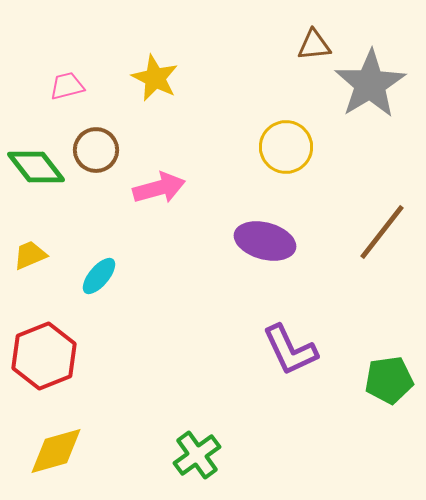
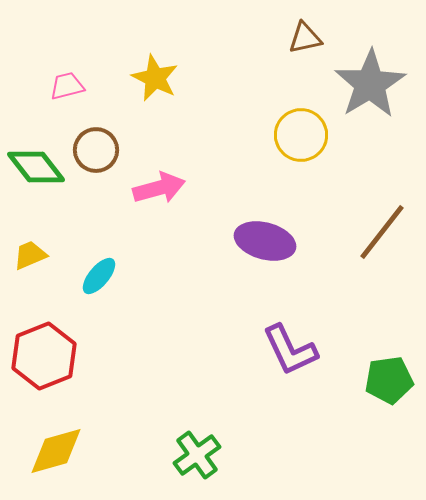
brown triangle: moved 9 px left, 7 px up; rotated 6 degrees counterclockwise
yellow circle: moved 15 px right, 12 px up
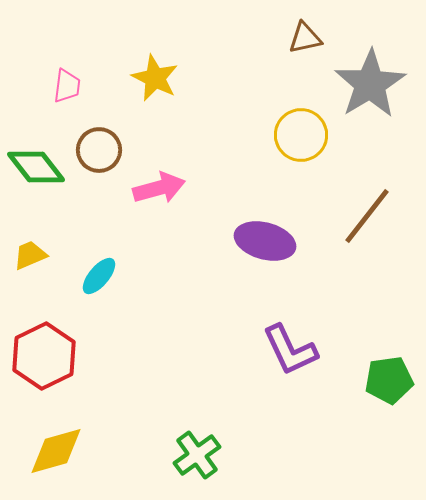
pink trapezoid: rotated 111 degrees clockwise
brown circle: moved 3 px right
brown line: moved 15 px left, 16 px up
red hexagon: rotated 4 degrees counterclockwise
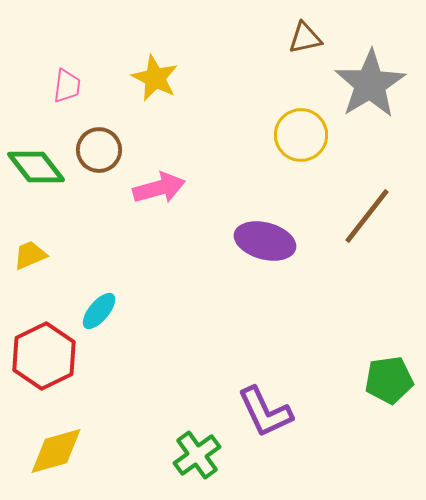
cyan ellipse: moved 35 px down
purple L-shape: moved 25 px left, 62 px down
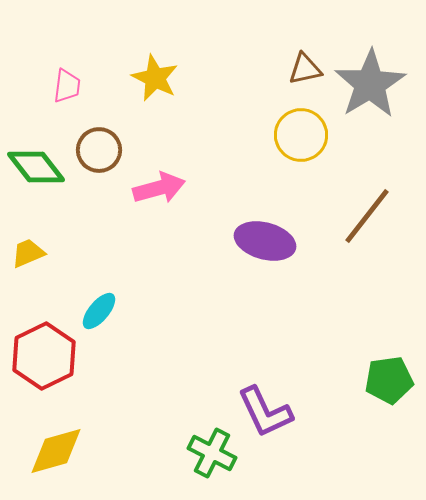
brown triangle: moved 31 px down
yellow trapezoid: moved 2 px left, 2 px up
green cross: moved 15 px right, 2 px up; rotated 27 degrees counterclockwise
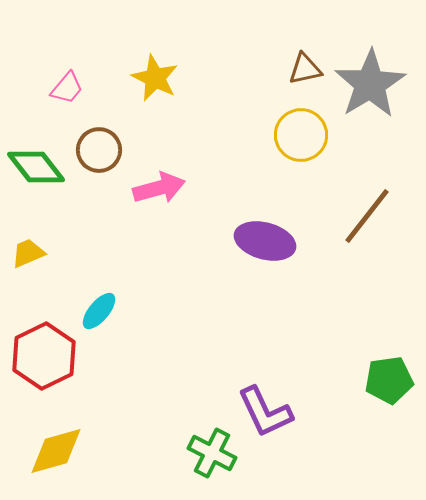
pink trapezoid: moved 2 px down; rotated 33 degrees clockwise
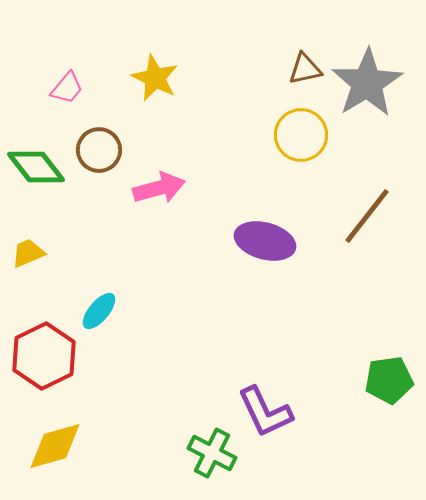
gray star: moved 3 px left, 1 px up
yellow diamond: moved 1 px left, 5 px up
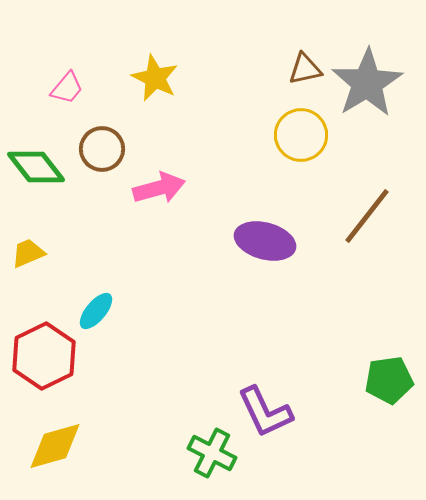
brown circle: moved 3 px right, 1 px up
cyan ellipse: moved 3 px left
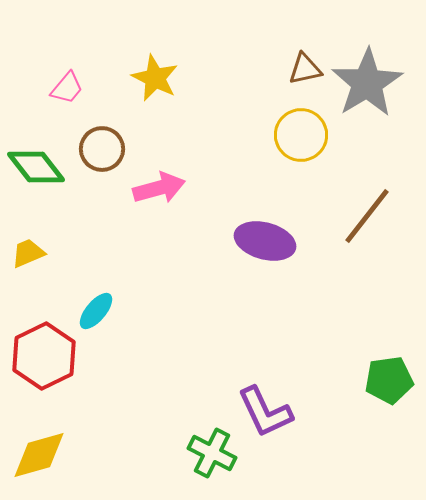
yellow diamond: moved 16 px left, 9 px down
